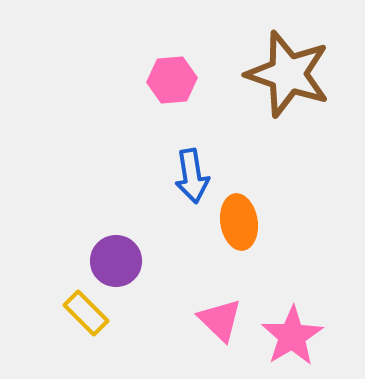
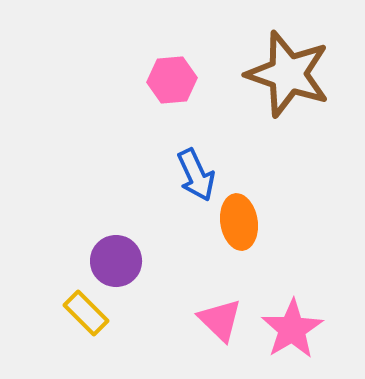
blue arrow: moved 4 px right, 1 px up; rotated 16 degrees counterclockwise
pink star: moved 7 px up
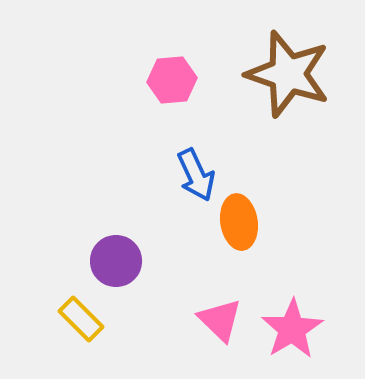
yellow rectangle: moved 5 px left, 6 px down
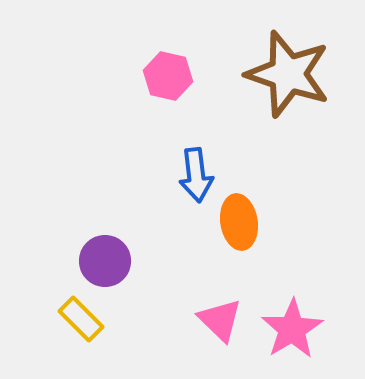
pink hexagon: moved 4 px left, 4 px up; rotated 18 degrees clockwise
blue arrow: rotated 18 degrees clockwise
purple circle: moved 11 px left
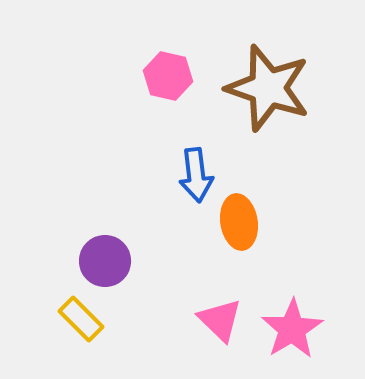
brown star: moved 20 px left, 14 px down
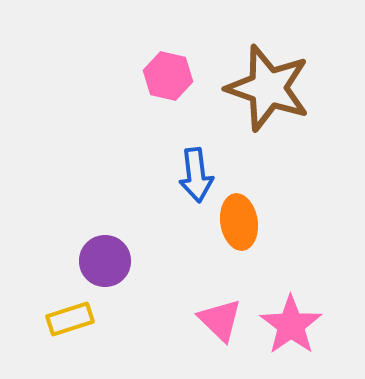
yellow rectangle: moved 11 px left; rotated 63 degrees counterclockwise
pink star: moved 1 px left, 4 px up; rotated 4 degrees counterclockwise
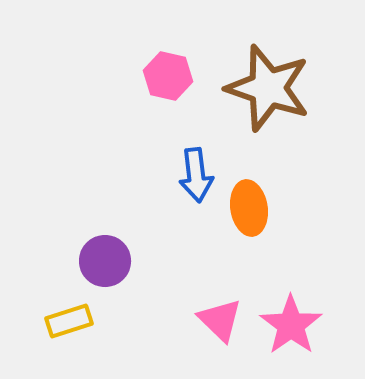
orange ellipse: moved 10 px right, 14 px up
yellow rectangle: moved 1 px left, 2 px down
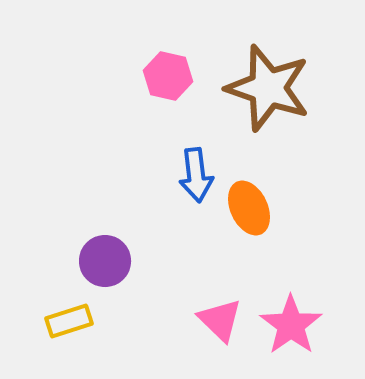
orange ellipse: rotated 16 degrees counterclockwise
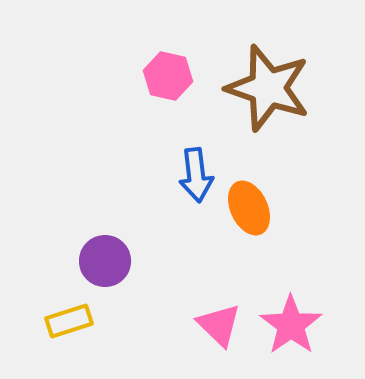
pink triangle: moved 1 px left, 5 px down
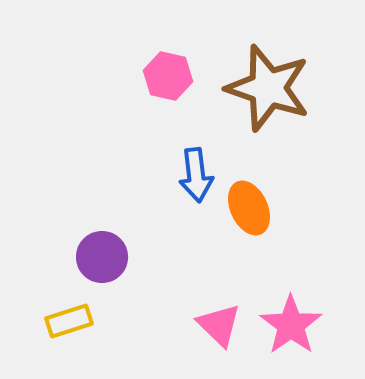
purple circle: moved 3 px left, 4 px up
